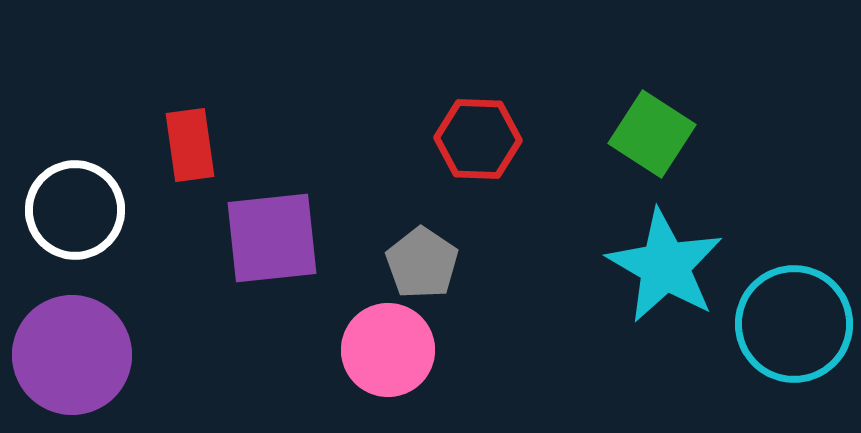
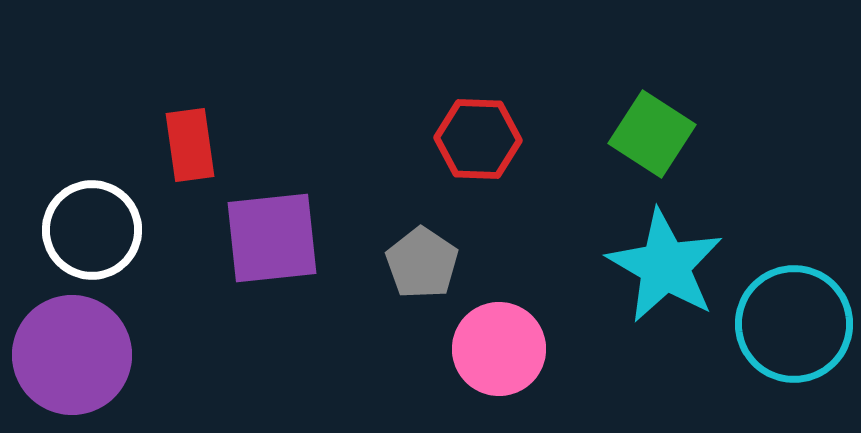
white circle: moved 17 px right, 20 px down
pink circle: moved 111 px right, 1 px up
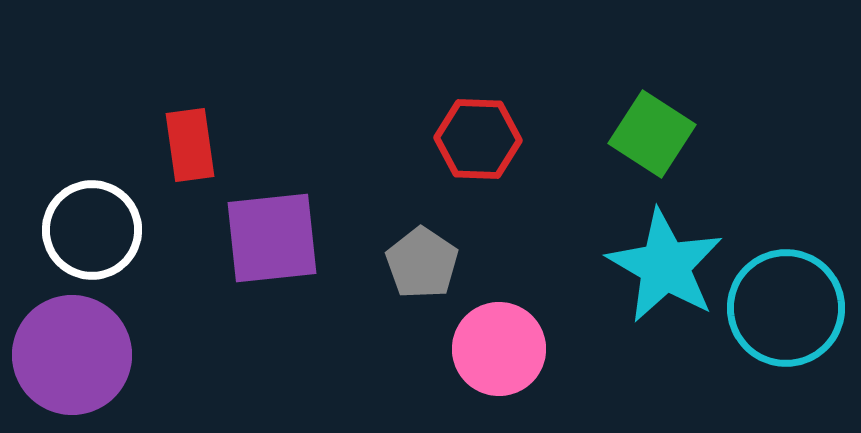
cyan circle: moved 8 px left, 16 px up
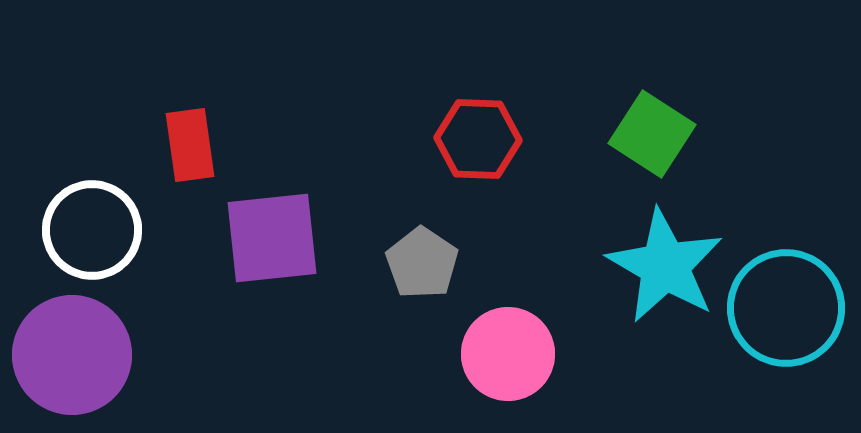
pink circle: moved 9 px right, 5 px down
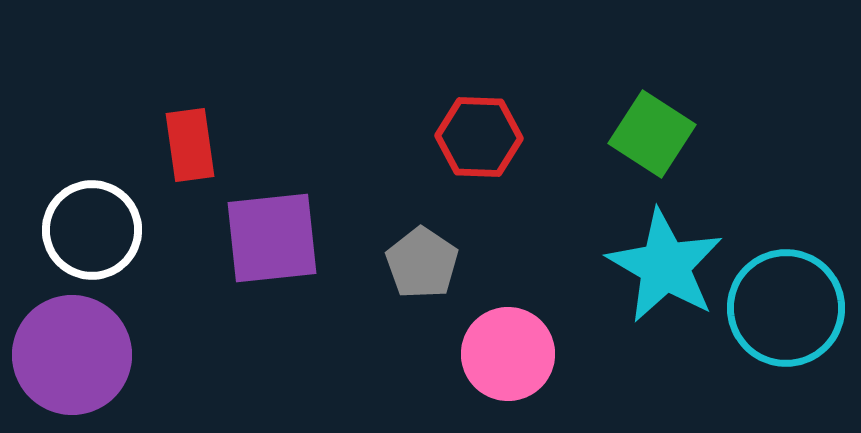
red hexagon: moved 1 px right, 2 px up
